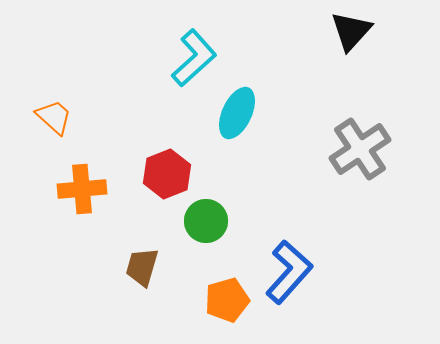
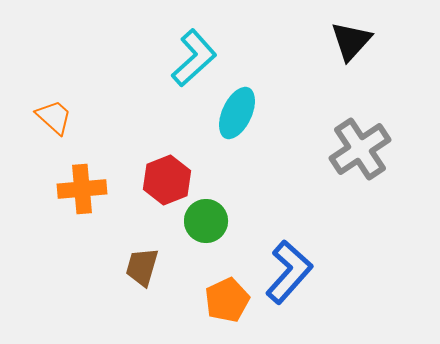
black triangle: moved 10 px down
red hexagon: moved 6 px down
orange pentagon: rotated 9 degrees counterclockwise
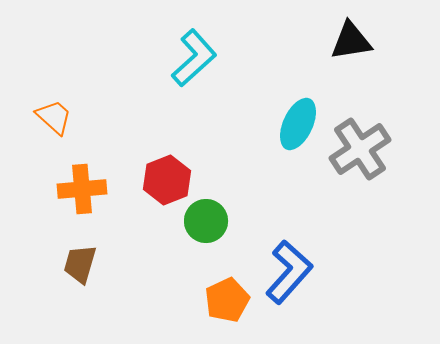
black triangle: rotated 39 degrees clockwise
cyan ellipse: moved 61 px right, 11 px down
brown trapezoid: moved 62 px left, 3 px up
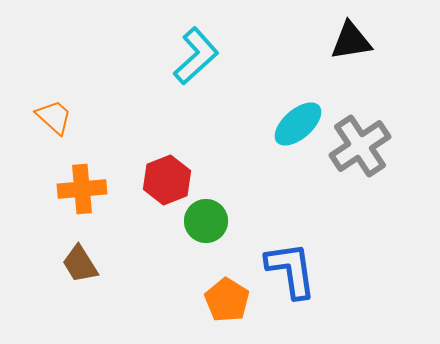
cyan L-shape: moved 2 px right, 2 px up
cyan ellipse: rotated 24 degrees clockwise
gray cross: moved 3 px up
brown trapezoid: rotated 48 degrees counterclockwise
blue L-shape: moved 2 px right, 2 px up; rotated 50 degrees counterclockwise
orange pentagon: rotated 15 degrees counterclockwise
